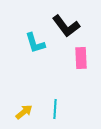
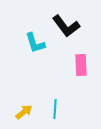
pink rectangle: moved 7 px down
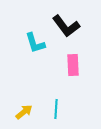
pink rectangle: moved 8 px left
cyan line: moved 1 px right
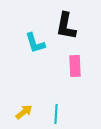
black L-shape: rotated 48 degrees clockwise
pink rectangle: moved 2 px right, 1 px down
cyan line: moved 5 px down
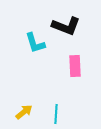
black L-shape: rotated 80 degrees counterclockwise
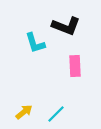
cyan line: rotated 42 degrees clockwise
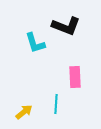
pink rectangle: moved 11 px down
cyan line: moved 10 px up; rotated 42 degrees counterclockwise
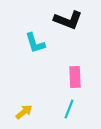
black L-shape: moved 2 px right, 6 px up
cyan line: moved 13 px right, 5 px down; rotated 18 degrees clockwise
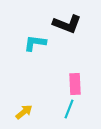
black L-shape: moved 1 px left, 4 px down
cyan L-shape: rotated 115 degrees clockwise
pink rectangle: moved 7 px down
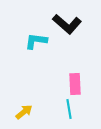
black L-shape: rotated 20 degrees clockwise
cyan L-shape: moved 1 px right, 2 px up
cyan line: rotated 30 degrees counterclockwise
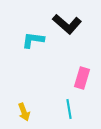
cyan L-shape: moved 3 px left, 1 px up
pink rectangle: moved 7 px right, 6 px up; rotated 20 degrees clockwise
yellow arrow: rotated 108 degrees clockwise
